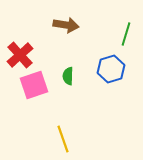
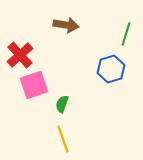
green semicircle: moved 6 px left, 28 px down; rotated 18 degrees clockwise
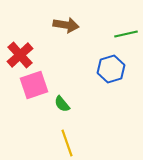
green line: rotated 60 degrees clockwise
green semicircle: rotated 60 degrees counterclockwise
yellow line: moved 4 px right, 4 px down
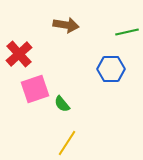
green line: moved 1 px right, 2 px up
red cross: moved 1 px left, 1 px up
blue hexagon: rotated 16 degrees clockwise
pink square: moved 1 px right, 4 px down
yellow line: rotated 52 degrees clockwise
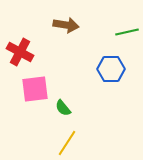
red cross: moved 1 px right, 2 px up; rotated 20 degrees counterclockwise
pink square: rotated 12 degrees clockwise
green semicircle: moved 1 px right, 4 px down
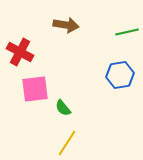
blue hexagon: moved 9 px right, 6 px down; rotated 8 degrees counterclockwise
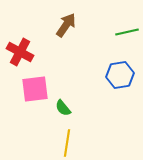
brown arrow: rotated 65 degrees counterclockwise
yellow line: rotated 24 degrees counterclockwise
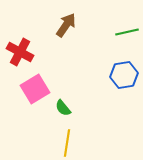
blue hexagon: moved 4 px right
pink square: rotated 24 degrees counterclockwise
